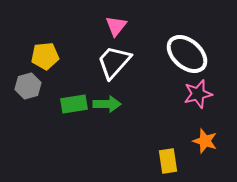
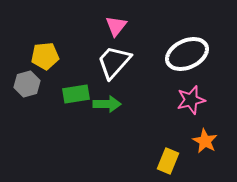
white ellipse: rotated 66 degrees counterclockwise
gray hexagon: moved 1 px left, 2 px up
pink star: moved 7 px left, 6 px down
green rectangle: moved 2 px right, 10 px up
orange star: rotated 10 degrees clockwise
yellow rectangle: rotated 30 degrees clockwise
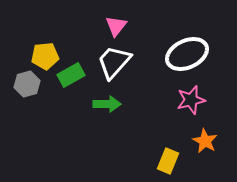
green rectangle: moved 5 px left, 19 px up; rotated 20 degrees counterclockwise
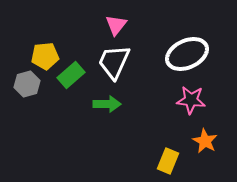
pink triangle: moved 1 px up
white trapezoid: rotated 18 degrees counterclockwise
green rectangle: rotated 12 degrees counterclockwise
pink star: rotated 20 degrees clockwise
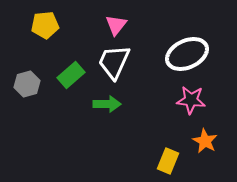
yellow pentagon: moved 31 px up
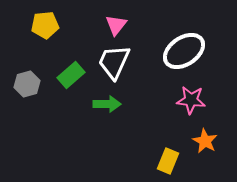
white ellipse: moved 3 px left, 3 px up; rotated 9 degrees counterclockwise
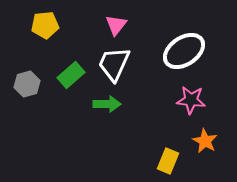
white trapezoid: moved 2 px down
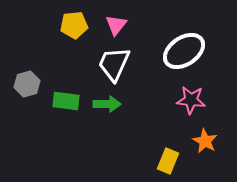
yellow pentagon: moved 29 px right
green rectangle: moved 5 px left, 26 px down; rotated 48 degrees clockwise
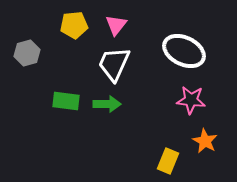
white ellipse: rotated 60 degrees clockwise
gray hexagon: moved 31 px up
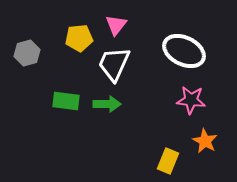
yellow pentagon: moved 5 px right, 13 px down
